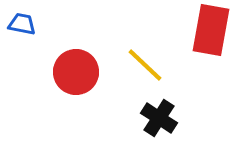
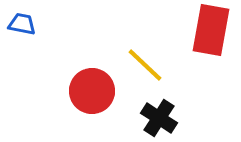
red circle: moved 16 px right, 19 px down
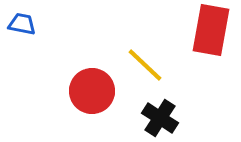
black cross: moved 1 px right
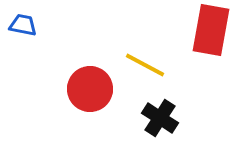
blue trapezoid: moved 1 px right, 1 px down
yellow line: rotated 15 degrees counterclockwise
red circle: moved 2 px left, 2 px up
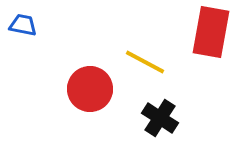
red rectangle: moved 2 px down
yellow line: moved 3 px up
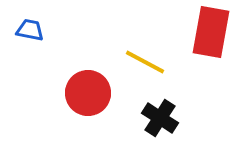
blue trapezoid: moved 7 px right, 5 px down
red circle: moved 2 px left, 4 px down
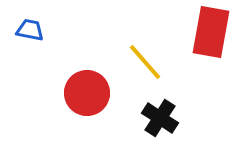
yellow line: rotated 21 degrees clockwise
red circle: moved 1 px left
